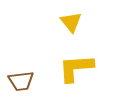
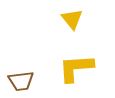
yellow triangle: moved 1 px right, 3 px up
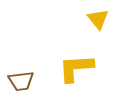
yellow triangle: moved 26 px right
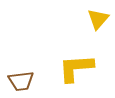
yellow triangle: rotated 20 degrees clockwise
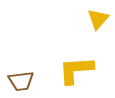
yellow L-shape: moved 2 px down
